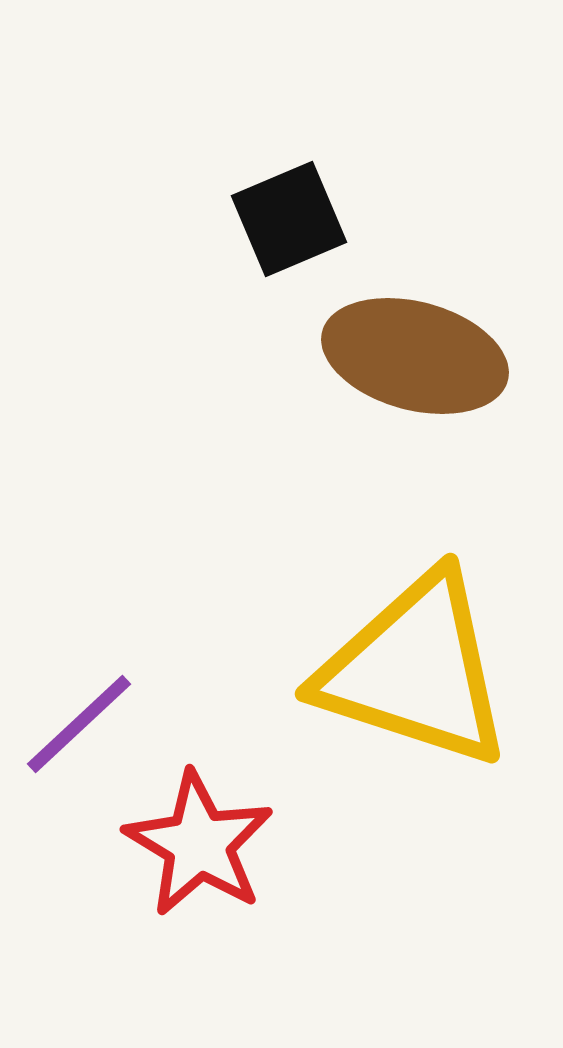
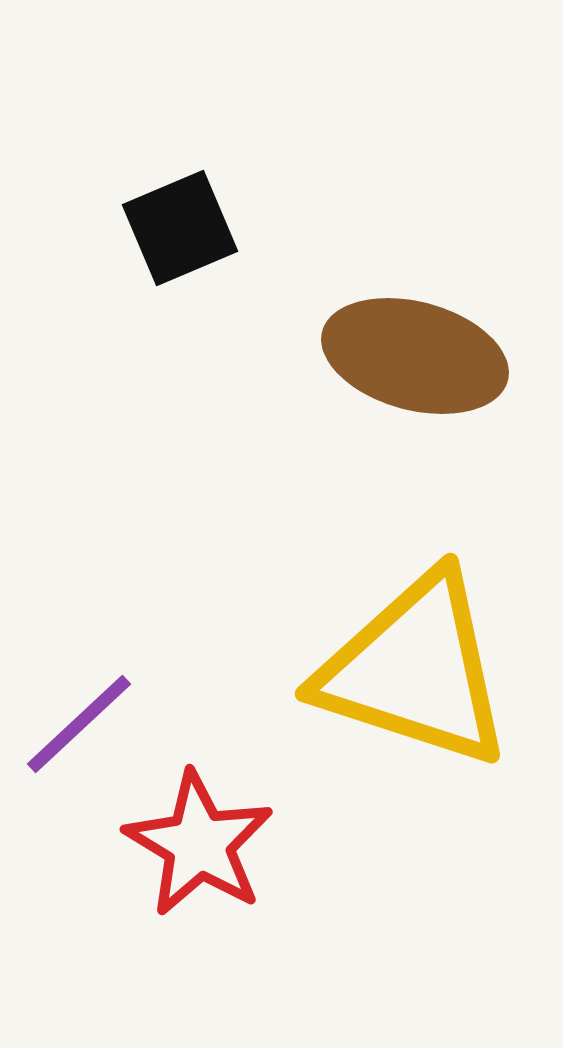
black square: moved 109 px left, 9 px down
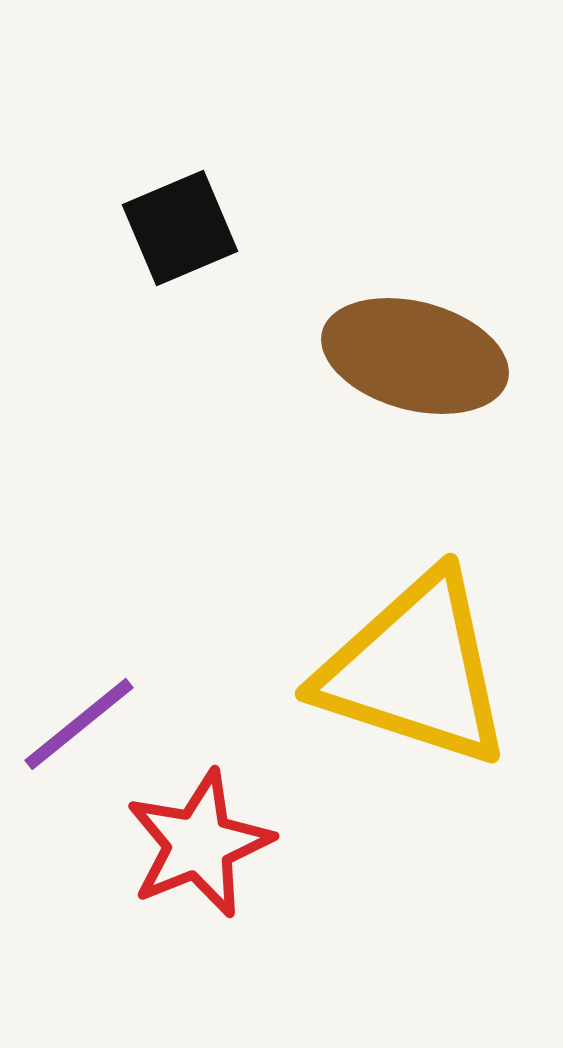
purple line: rotated 4 degrees clockwise
red star: rotated 19 degrees clockwise
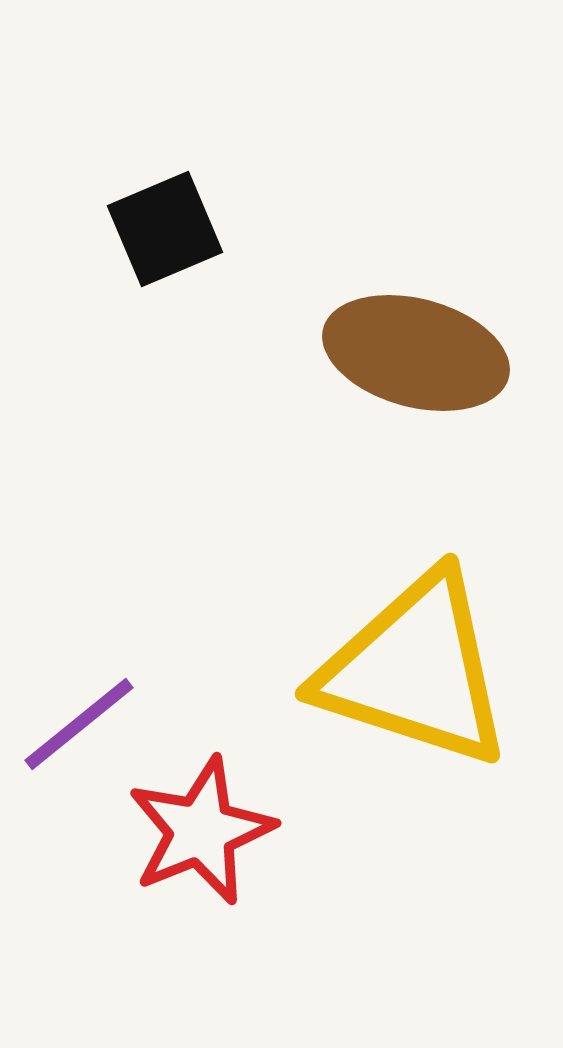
black square: moved 15 px left, 1 px down
brown ellipse: moved 1 px right, 3 px up
red star: moved 2 px right, 13 px up
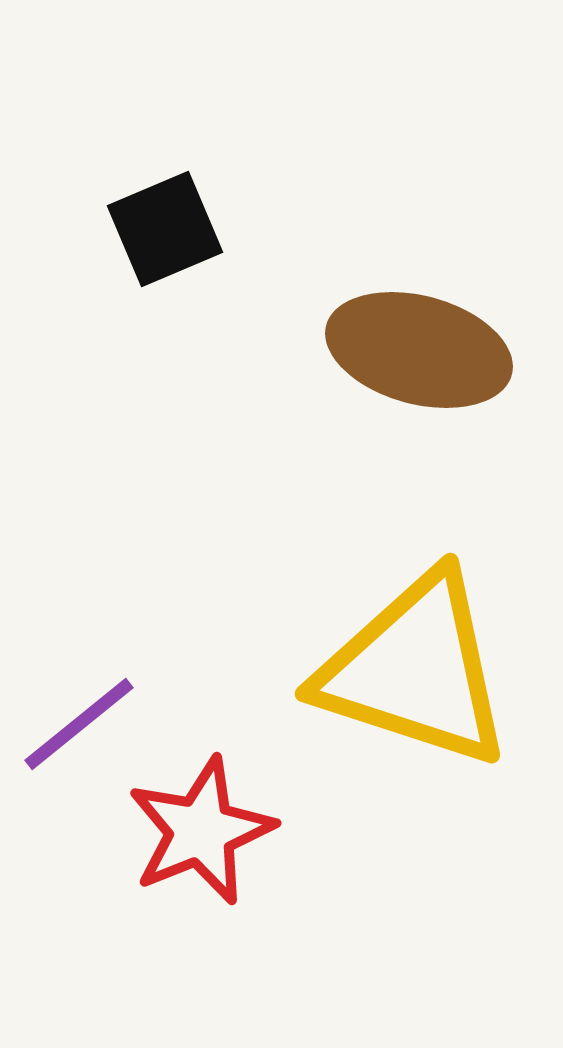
brown ellipse: moved 3 px right, 3 px up
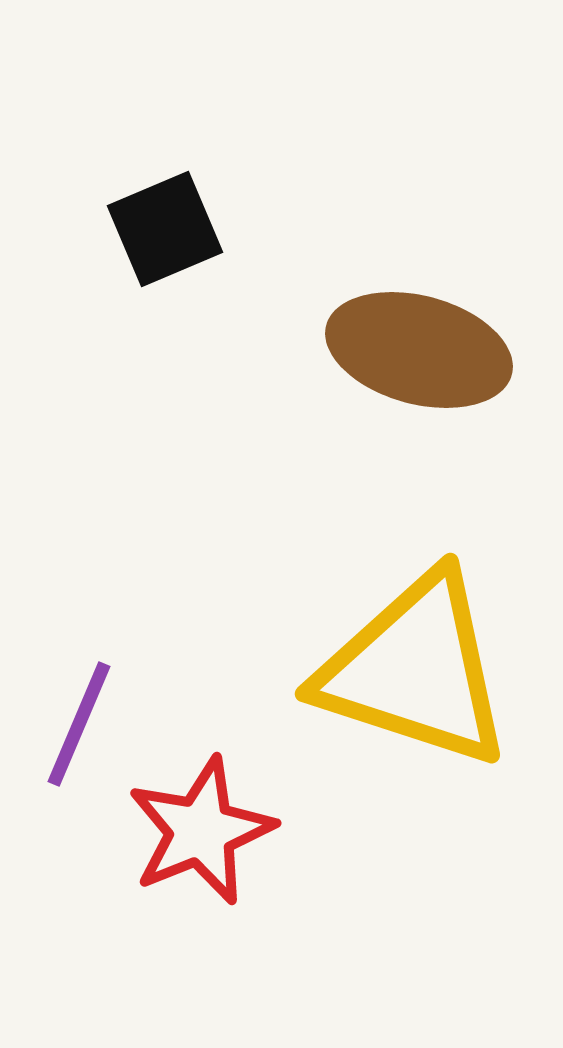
purple line: rotated 28 degrees counterclockwise
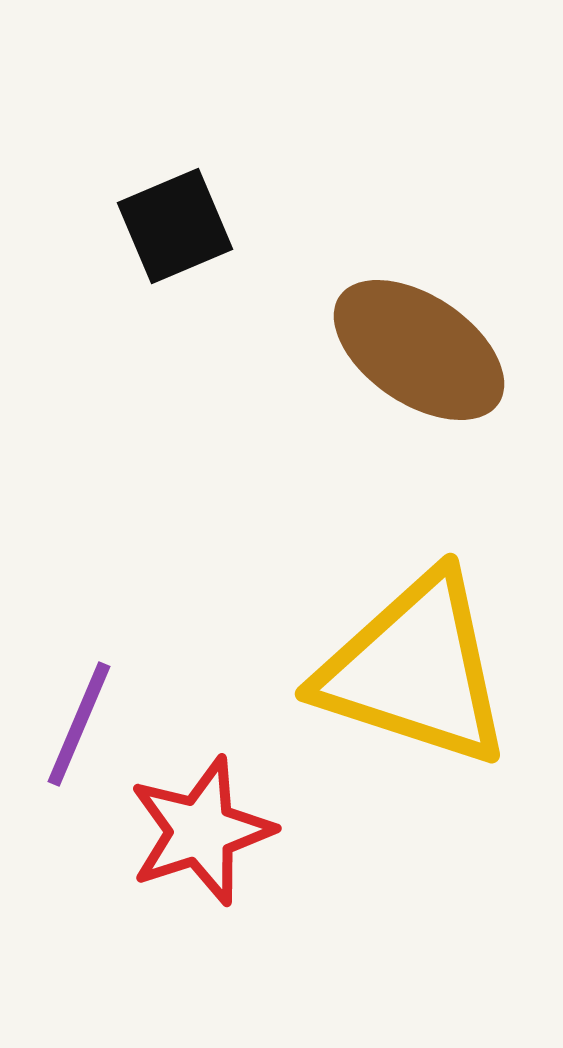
black square: moved 10 px right, 3 px up
brown ellipse: rotated 19 degrees clockwise
red star: rotated 4 degrees clockwise
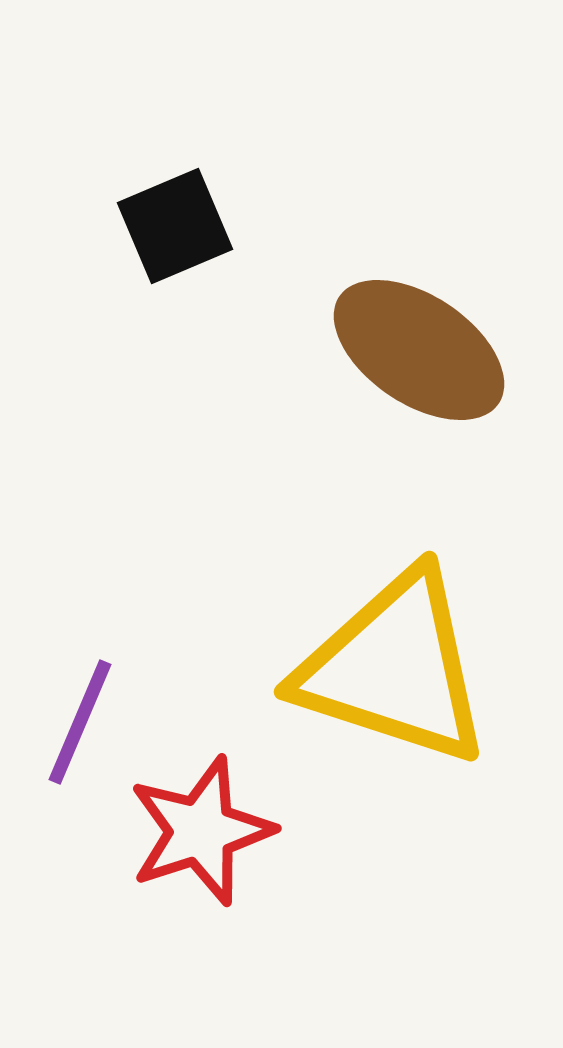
yellow triangle: moved 21 px left, 2 px up
purple line: moved 1 px right, 2 px up
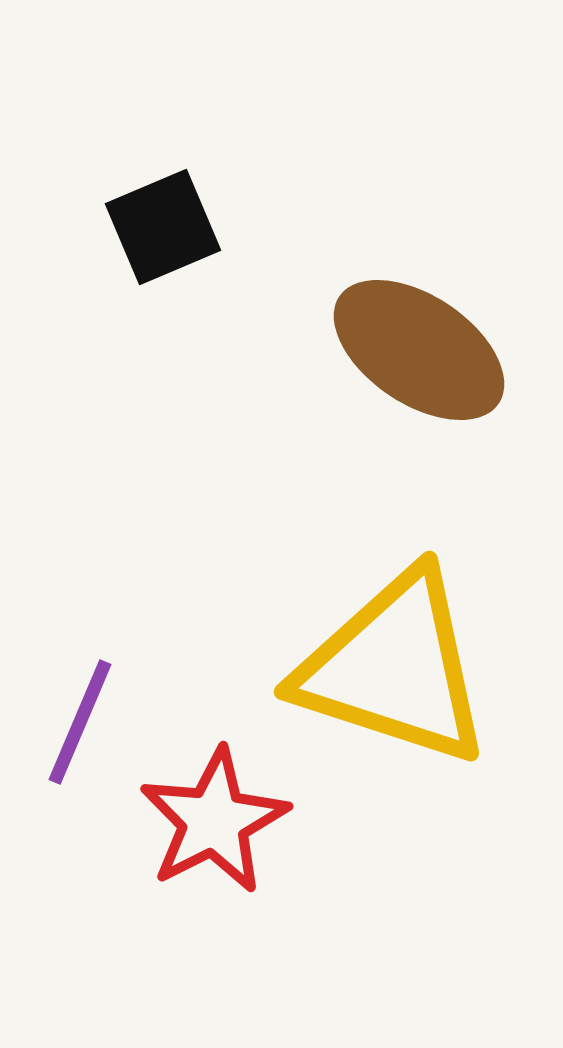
black square: moved 12 px left, 1 px down
red star: moved 13 px right, 10 px up; rotated 9 degrees counterclockwise
